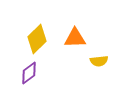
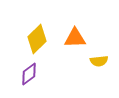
purple diamond: moved 1 px down
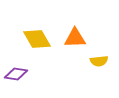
yellow diamond: rotated 76 degrees counterclockwise
purple diamond: moved 13 px left; rotated 45 degrees clockwise
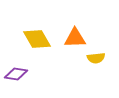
yellow semicircle: moved 3 px left, 3 px up
